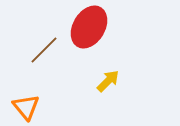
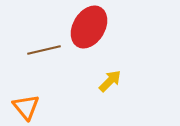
brown line: rotated 32 degrees clockwise
yellow arrow: moved 2 px right
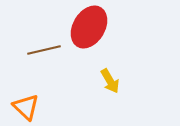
yellow arrow: rotated 105 degrees clockwise
orange triangle: rotated 8 degrees counterclockwise
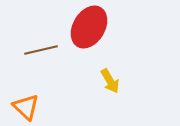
brown line: moved 3 px left
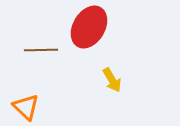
brown line: rotated 12 degrees clockwise
yellow arrow: moved 2 px right, 1 px up
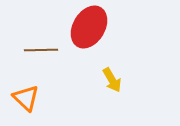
orange triangle: moved 9 px up
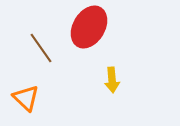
brown line: moved 2 px up; rotated 56 degrees clockwise
yellow arrow: rotated 25 degrees clockwise
